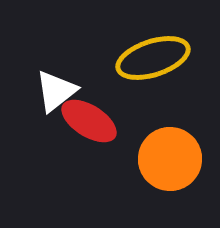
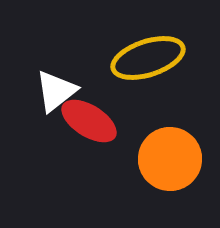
yellow ellipse: moved 5 px left
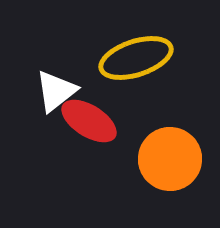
yellow ellipse: moved 12 px left
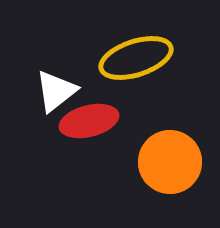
red ellipse: rotated 46 degrees counterclockwise
orange circle: moved 3 px down
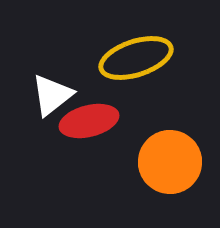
white triangle: moved 4 px left, 4 px down
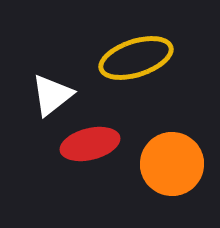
red ellipse: moved 1 px right, 23 px down
orange circle: moved 2 px right, 2 px down
